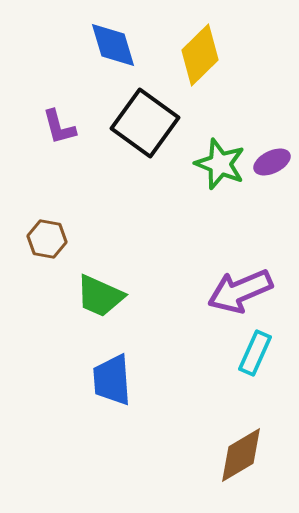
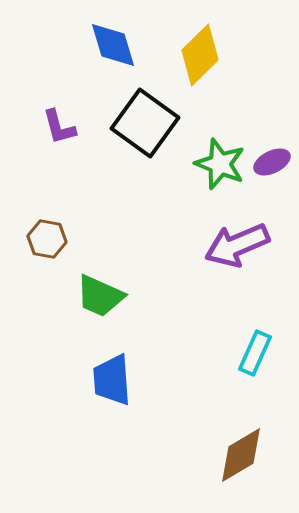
purple arrow: moved 3 px left, 46 px up
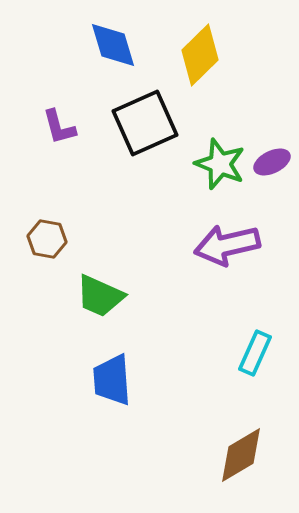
black square: rotated 30 degrees clockwise
purple arrow: moved 10 px left; rotated 10 degrees clockwise
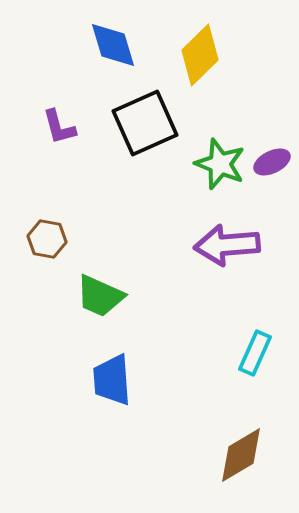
purple arrow: rotated 8 degrees clockwise
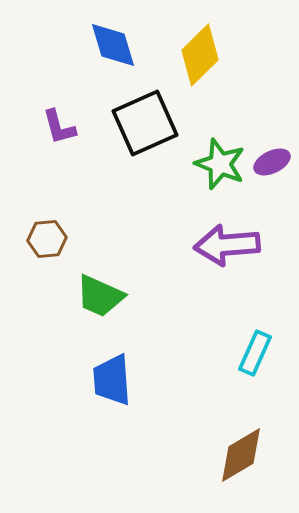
brown hexagon: rotated 15 degrees counterclockwise
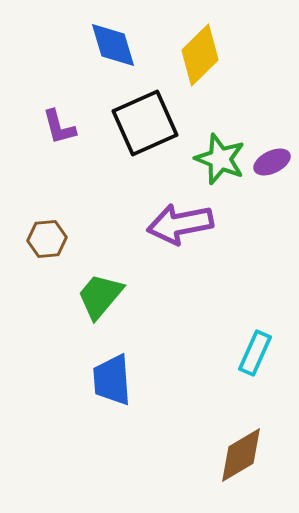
green star: moved 5 px up
purple arrow: moved 47 px left, 21 px up; rotated 6 degrees counterclockwise
green trapezoid: rotated 106 degrees clockwise
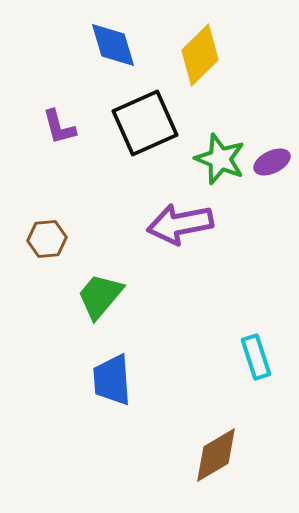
cyan rectangle: moved 1 px right, 4 px down; rotated 42 degrees counterclockwise
brown diamond: moved 25 px left
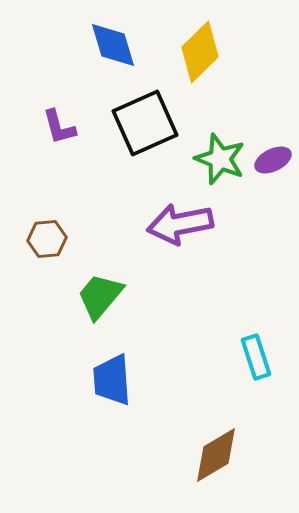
yellow diamond: moved 3 px up
purple ellipse: moved 1 px right, 2 px up
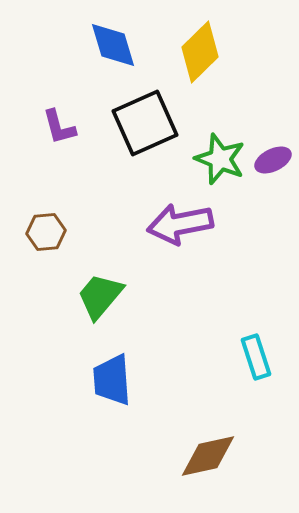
brown hexagon: moved 1 px left, 7 px up
brown diamond: moved 8 px left, 1 px down; rotated 18 degrees clockwise
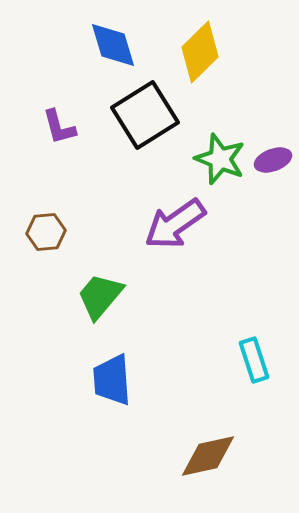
black square: moved 8 px up; rotated 8 degrees counterclockwise
purple ellipse: rotated 6 degrees clockwise
purple arrow: moved 5 px left; rotated 24 degrees counterclockwise
cyan rectangle: moved 2 px left, 3 px down
